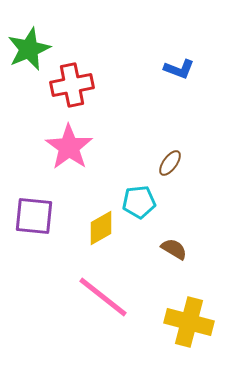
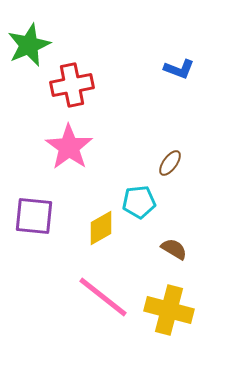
green star: moved 4 px up
yellow cross: moved 20 px left, 12 px up
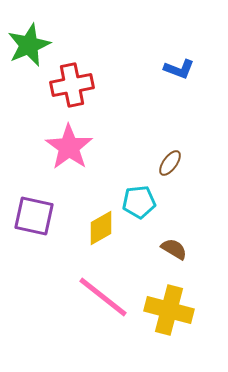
purple square: rotated 6 degrees clockwise
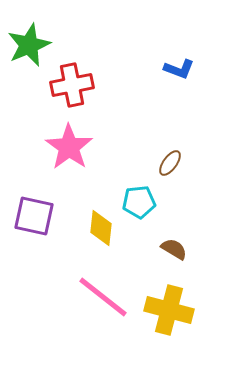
yellow diamond: rotated 54 degrees counterclockwise
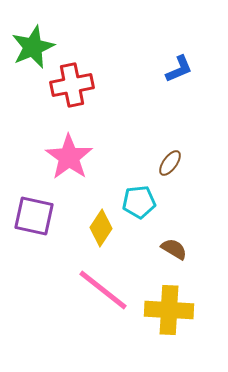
green star: moved 4 px right, 2 px down
blue L-shape: rotated 44 degrees counterclockwise
pink star: moved 10 px down
yellow diamond: rotated 27 degrees clockwise
pink line: moved 7 px up
yellow cross: rotated 12 degrees counterclockwise
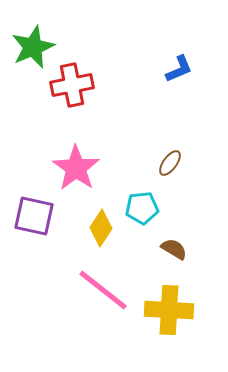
pink star: moved 7 px right, 11 px down
cyan pentagon: moved 3 px right, 6 px down
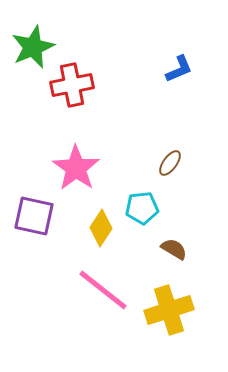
yellow cross: rotated 21 degrees counterclockwise
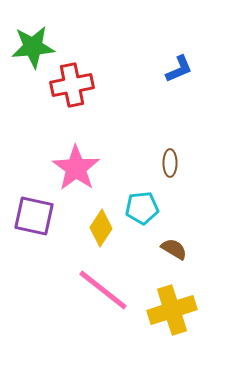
green star: rotated 18 degrees clockwise
brown ellipse: rotated 36 degrees counterclockwise
yellow cross: moved 3 px right
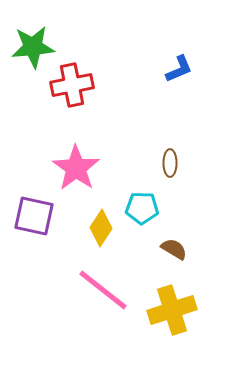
cyan pentagon: rotated 8 degrees clockwise
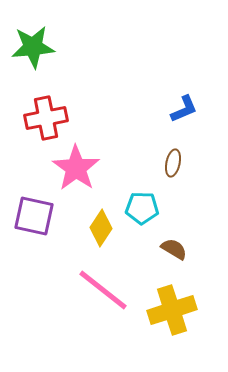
blue L-shape: moved 5 px right, 40 px down
red cross: moved 26 px left, 33 px down
brown ellipse: moved 3 px right; rotated 12 degrees clockwise
